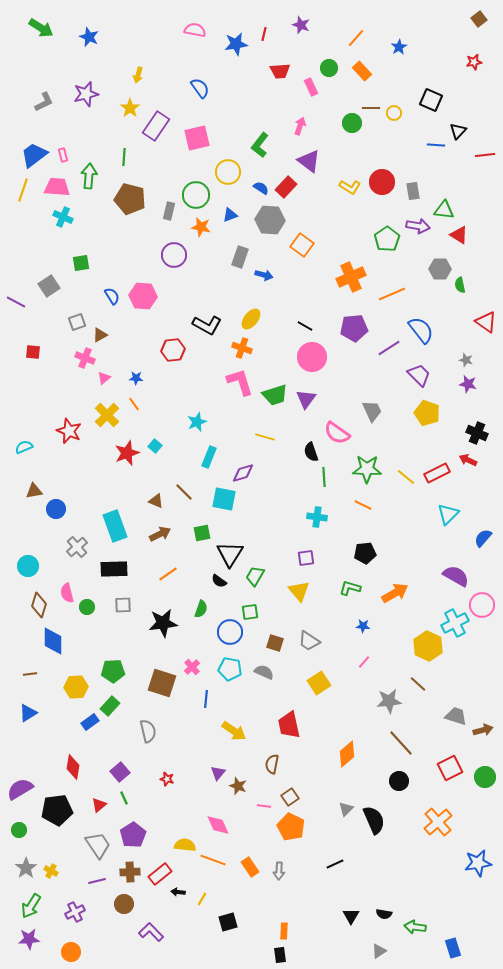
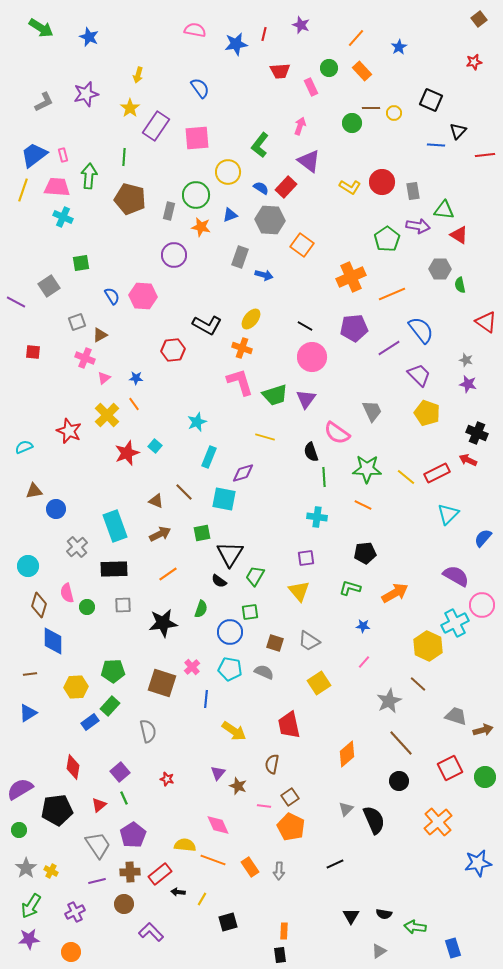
pink square at (197, 138): rotated 8 degrees clockwise
gray star at (389, 701): rotated 20 degrees counterclockwise
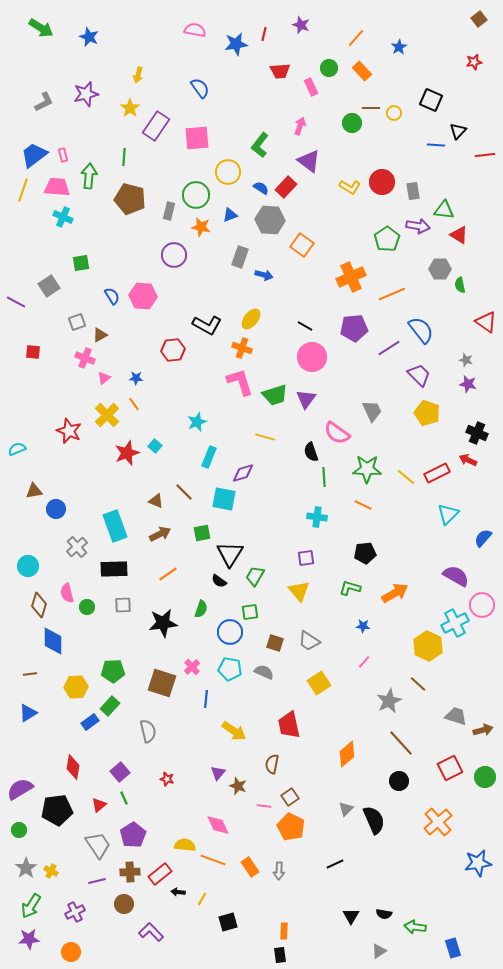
cyan semicircle at (24, 447): moved 7 px left, 2 px down
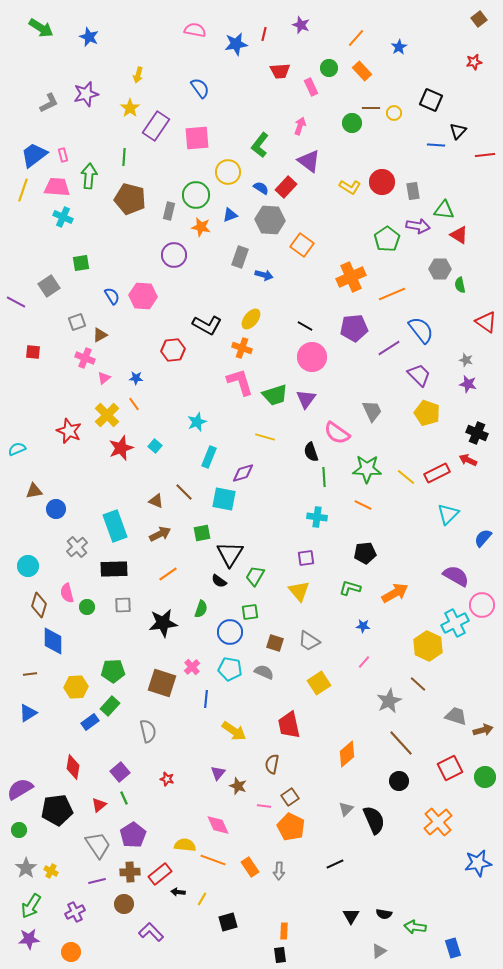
gray L-shape at (44, 102): moved 5 px right, 1 px down
red star at (127, 453): moved 6 px left, 5 px up
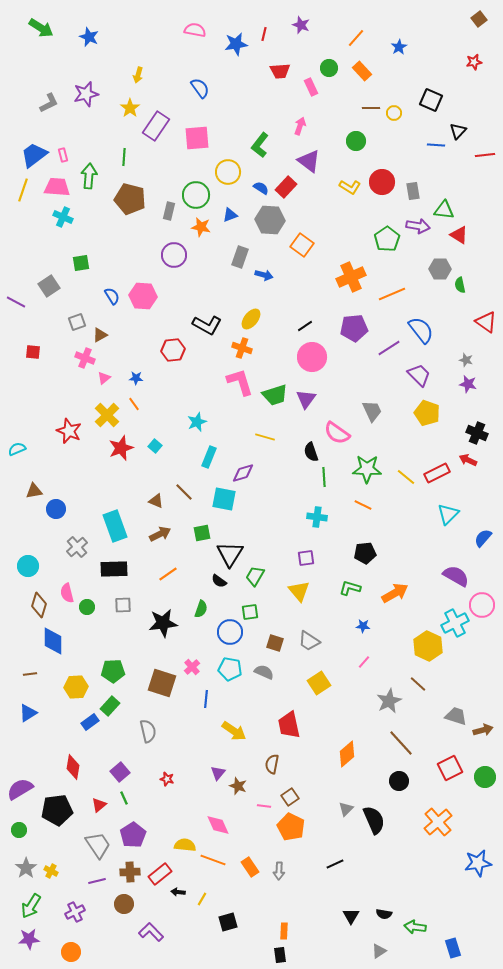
green circle at (352, 123): moved 4 px right, 18 px down
black line at (305, 326): rotated 63 degrees counterclockwise
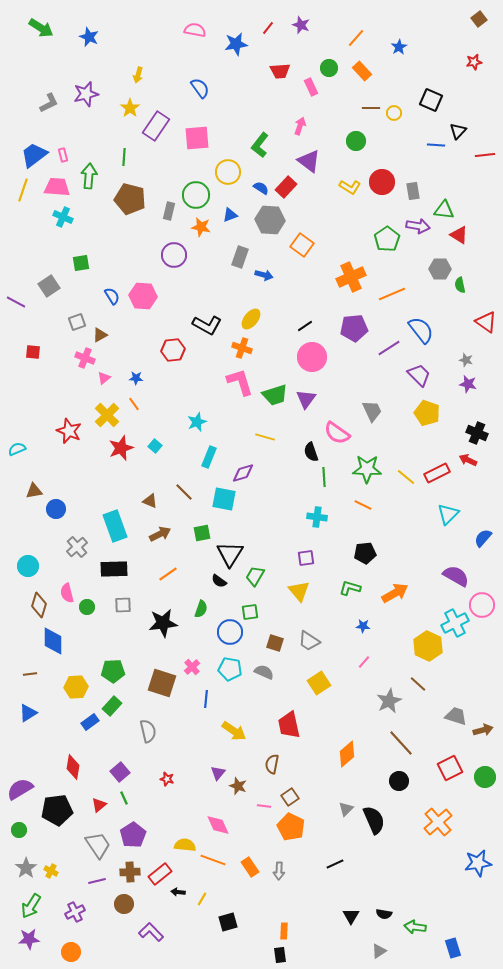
red line at (264, 34): moved 4 px right, 6 px up; rotated 24 degrees clockwise
brown triangle at (156, 501): moved 6 px left
green rectangle at (110, 706): moved 2 px right
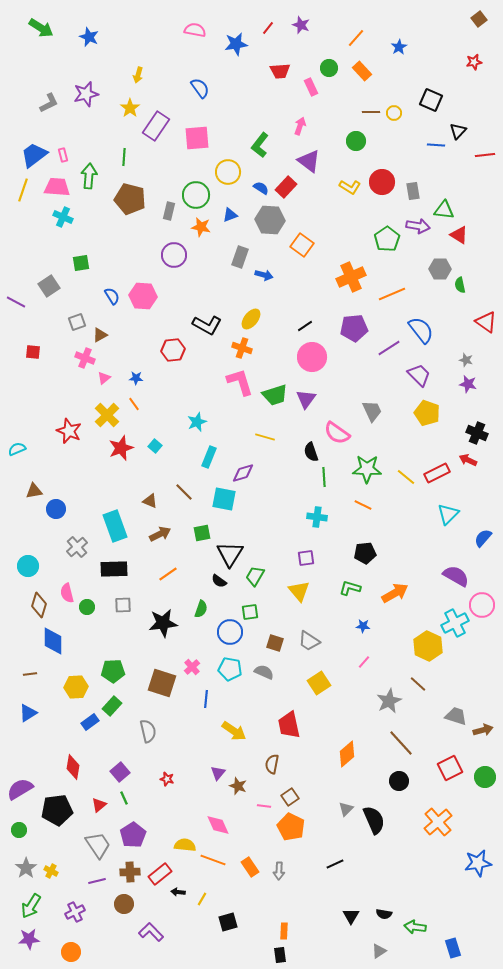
brown line at (371, 108): moved 4 px down
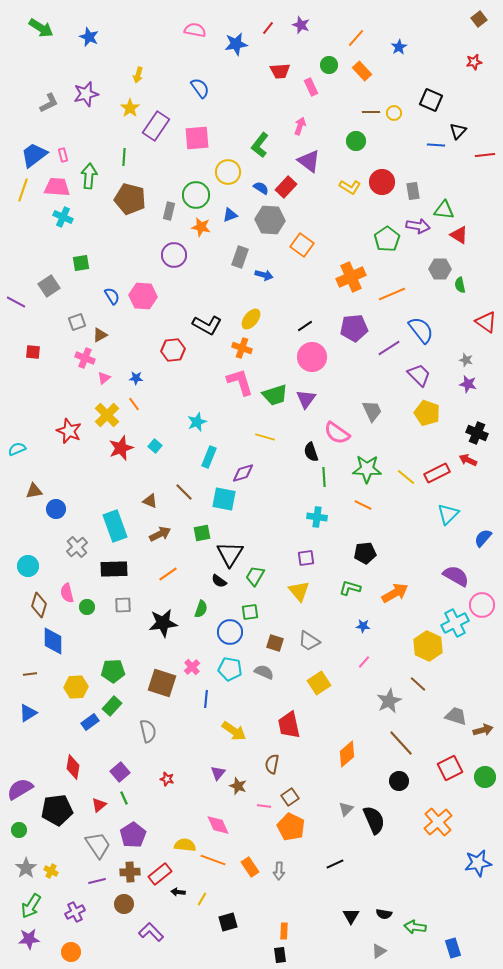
green circle at (329, 68): moved 3 px up
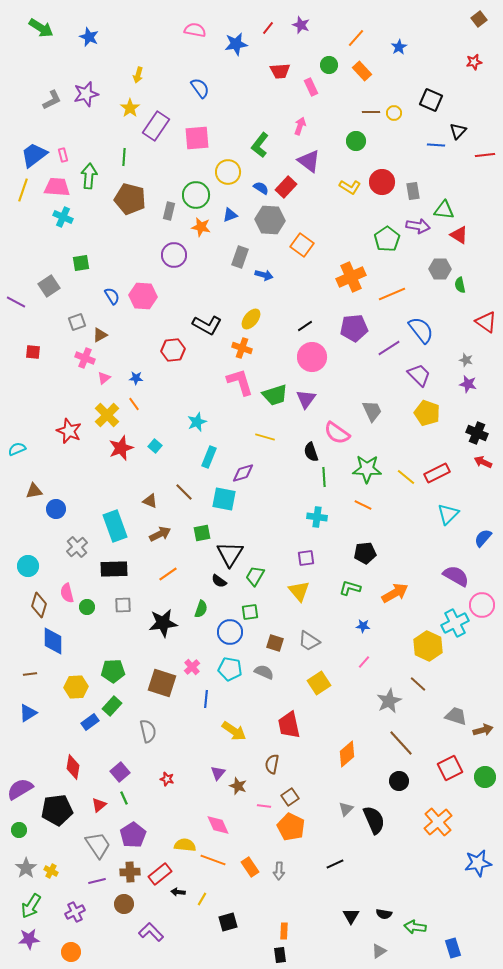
gray L-shape at (49, 103): moved 3 px right, 3 px up
red arrow at (468, 460): moved 15 px right, 2 px down
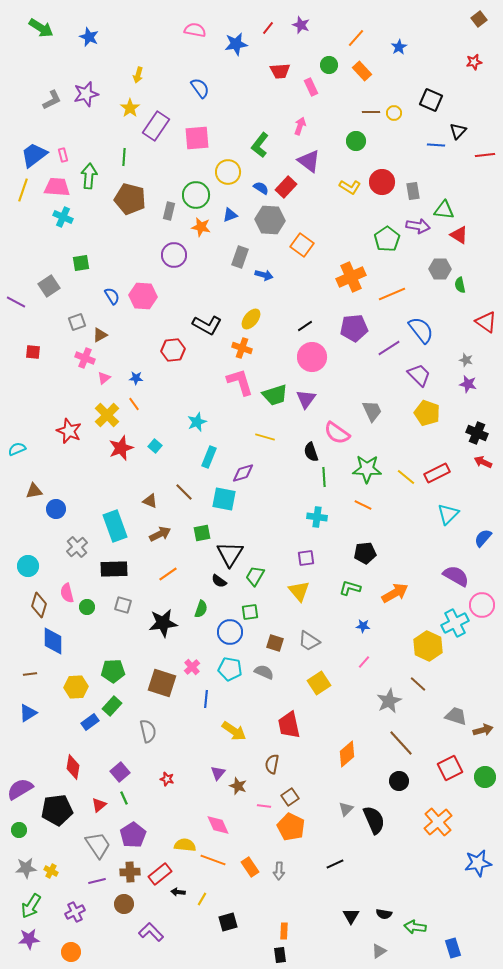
gray square at (123, 605): rotated 18 degrees clockwise
gray star at (26, 868): rotated 30 degrees clockwise
